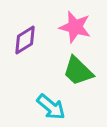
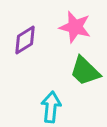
green trapezoid: moved 7 px right
cyan arrow: rotated 124 degrees counterclockwise
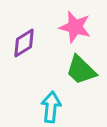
purple diamond: moved 1 px left, 3 px down
green trapezoid: moved 4 px left, 1 px up
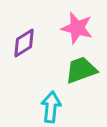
pink star: moved 2 px right, 1 px down
green trapezoid: rotated 116 degrees clockwise
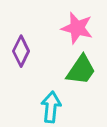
purple diamond: moved 3 px left, 8 px down; rotated 32 degrees counterclockwise
green trapezoid: rotated 144 degrees clockwise
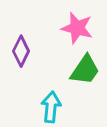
green trapezoid: moved 4 px right
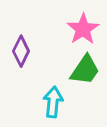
pink star: moved 6 px right, 1 px down; rotated 24 degrees clockwise
cyan arrow: moved 2 px right, 5 px up
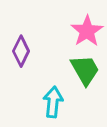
pink star: moved 4 px right, 2 px down
green trapezoid: rotated 64 degrees counterclockwise
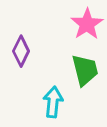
pink star: moved 7 px up
green trapezoid: rotated 16 degrees clockwise
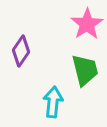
purple diamond: rotated 8 degrees clockwise
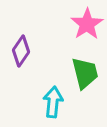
green trapezoid: moved 3 px down
